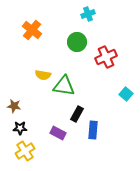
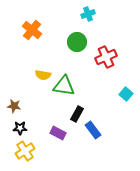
blue rectangle: rotated 42 degrees counterclockwise
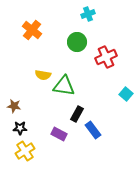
purple rectangle: moved 1 px right, 1 px down
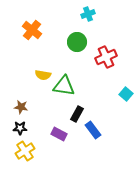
brown star: moved 7 px right, 1 px down
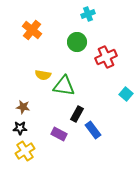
brown star: moved 2 px right
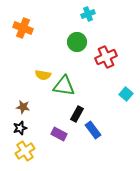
orange cross: moved 9 px left, 2 px up; rotated 18 degrees counterclockwise
black star: rotated 16 degrees counterclockwise
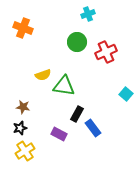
red cross: moved 5 px up
yellow semicircle: rotated 28 degrees counterclockwise
blue rectangle: moved 2 px up
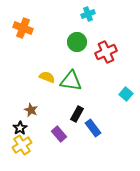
yellow semicircle: moved 4 px right, 2 px down; rotated 140 degrees counterclockwise
green triangle: moved 7 px right, 5 px up
brown star: moved 8 px right, 3 px down; rotated 16 degrees clockwise
black star: rotated 16 degrees counterclockwise
purple rectangle: rotated 21 degrees clockwise
yellow cross: moved 3 px left, 6 px up
